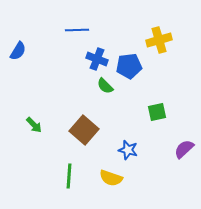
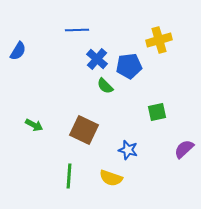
blue cross: rotated 20 degrees clockwise
green arrow: rotated 18 degrees counterclockwise
brown square: rotated 16 degrees counterclockwise
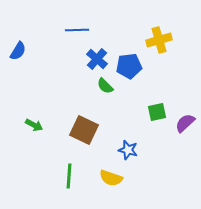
purple semicircle: moved 1 px right, 26 px up
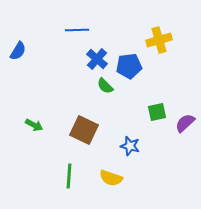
blue star: moved 2 px right, 4 px up
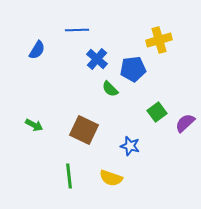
blue semicircle: moved 19 px right, 1 px up
blue pentagon: moved 4 px right, 3 px down
green semicircle: moved 5 px right, 3 px down
green square: rotated 24 degrees counterclockwise
green line: rotated 10 degrees counterclockwise
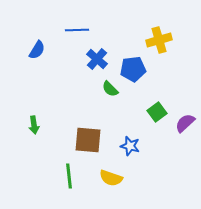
green arrow: rotated 54 degrees clockwise
brown square: moved 4 px right, 10 px down; rotated 20 degrees counterclockwise
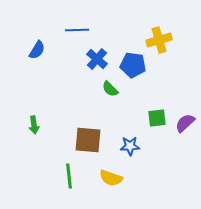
blue pentagon: moved 4 px up; rotated 15 degrees clockwise
green square: moved 6 px down; rotated 30 degrees clockwise
blue star: rotated 18 degrees counterclockwise
